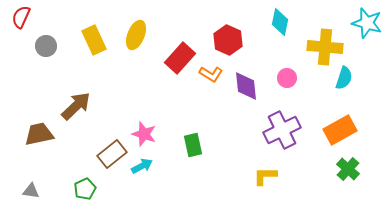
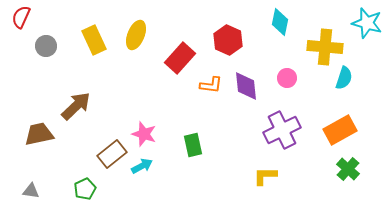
orange L-shape: moved 11 px down; rotated 25 degrees counterclockwise
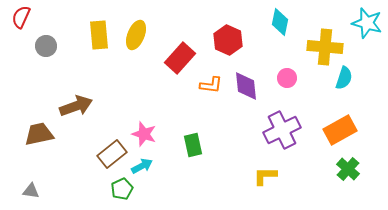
yellow rectangle: moved 5 px right, 5 px up; rotated 20 degrees clockwise
brown arrow: rotated 24 degrees clockwise
green pentagon: moved 37 px right
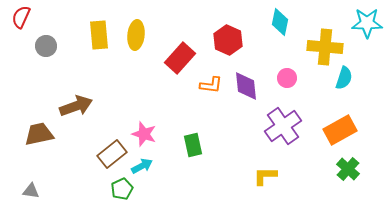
cyan star: rotated 16 degrees counterclockwise
yellow ellipse: rotated 16 degrees counterclockwise
purple cross: moved 1 px right, 4 px up; rotated 9 degrees counterclockwise
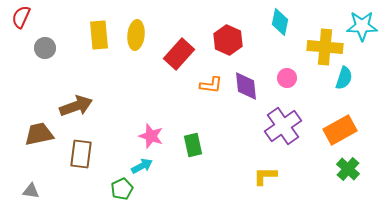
cyan star: moved 5 px left, 3 px down
gray circle: moved 1 px left, 2 px down
red rectangle: moved 1 px left, 4 px up
pink star: moved 7 px right, 2 px down
brown rectangle: moved 31 px left; rotated 44 degrees counterclockwise
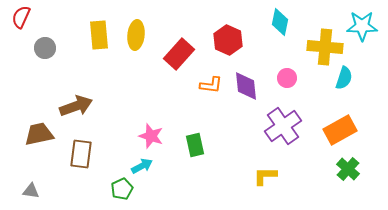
green rectangle: moved 2 px right
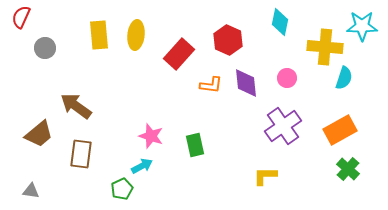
purple diamond: moved 3 px up
brown arrow: rotated 124 degrees counterclockwise
brown trapezoid: rotated 152 degrees clockwise
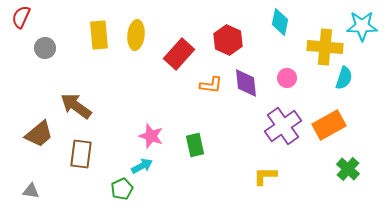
orange rectangle: moved 11 px left, 5 px up
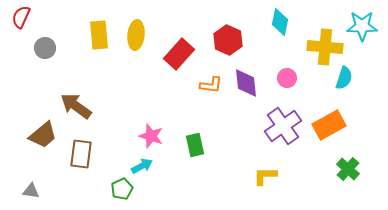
brown trapezoid: moved 4 px right, 1 px down
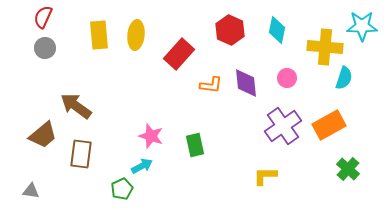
red semicircle: moved 22 px right
cyan diamond: moved 3 px left, 8 px down
red hexagon: moved 2 px right, 10 px up
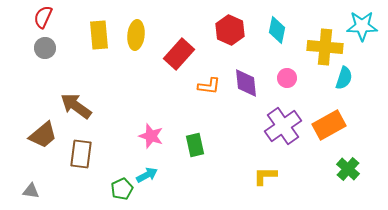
orange L-shape: moved 2 px left, 1 px down
cyan arrow: moved 5 px right, 9 px down
